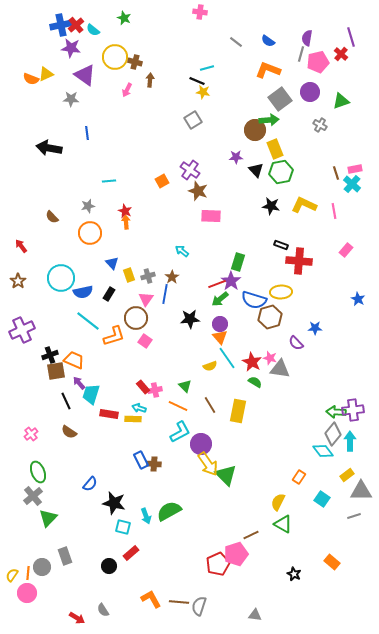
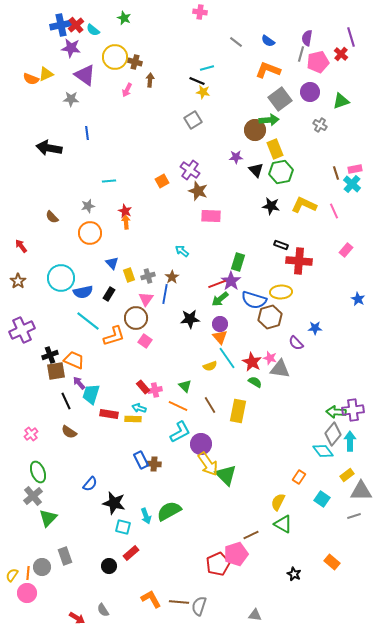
pink line at (334, 211): rotated 14 degrees counterclockwise
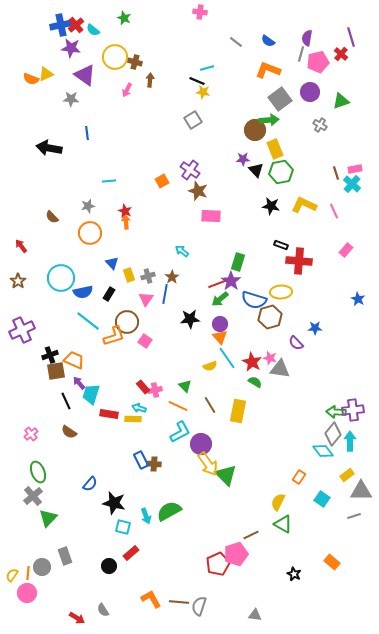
purple star at (236, 157): moved 7 px right, 2 px down
brown circle at (136, 318): moved 9 px left, 4 px down
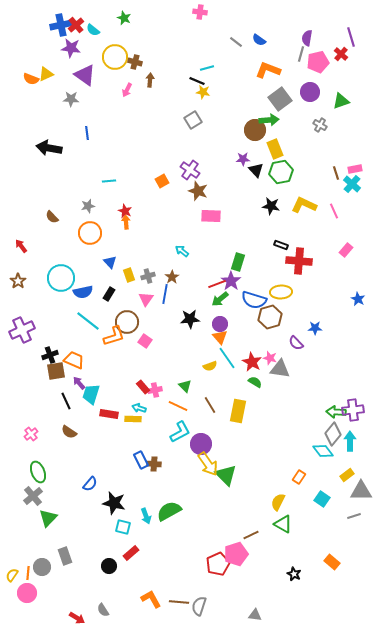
blue semicircle at (268, 41): moved 9 px left, 1 px up
blue triangle at (112, 263): moved 2 px left, 1 px up
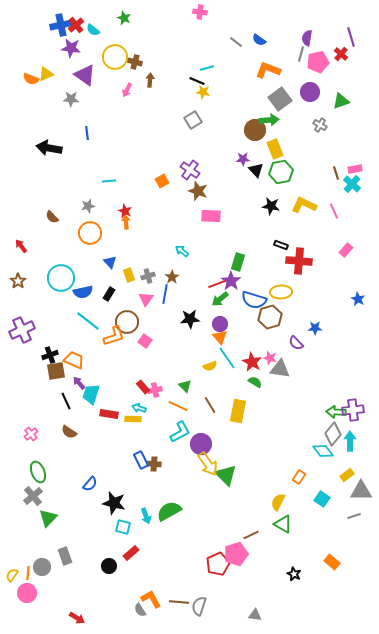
gray semicircle at (103, 610): moved 37 px right
